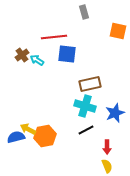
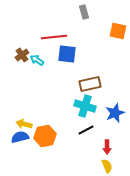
yellow arrow: moved 4 px left, 5 px up; rotated 14 degrees counterclockwise
blue semicircle: moved 4 px right
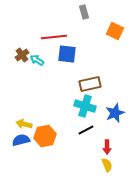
orange square: moved 3 px left; rotated 12 degrees clockwise
blue semicircle: moved 1 px right, 3 px down
yellow semicircle: moved 1 px up
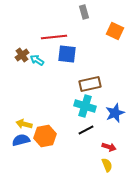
red arrow: moved 2 px right; rotated 72 degrees counterclockwise
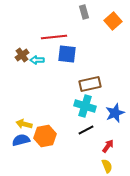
orange square: moved 2 px left, 10 px up; rotated 24 degrees clockwise
cyan arrow: rotated 32 degrees counterclockwise
red arrow: moved 1 px left, 1 px up; rotated 72 degrees counterclockwise
yellow semicircle: moved 1 px down
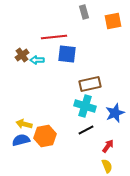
orange square: rotated 30 degrees clockwise
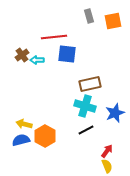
gray rectangle: moved 5 px right, 4 px down
orange hexagon: rotated 20 degrees counterclockwise
red arrow: moved 1 px left, 5 px down
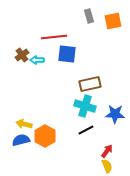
blue star: moved 1 px down; rotated 24 degrees clockwise
